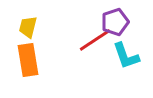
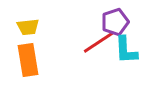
yellow trapezoid: rotated 110 degrees counterclockwise
red line: moved 4 px right, 2 px down
cyan L-shape: moved 6 px up; rotated 16 degrees clockwise
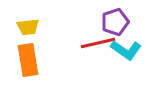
red line: moved 1 px left, 1 px down; rotated 20 degrees clockwise
cyan L-shape: rotated 52 degrees counterclockwise
